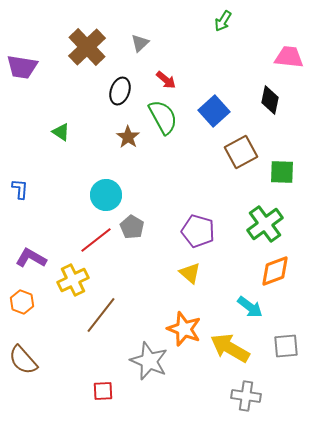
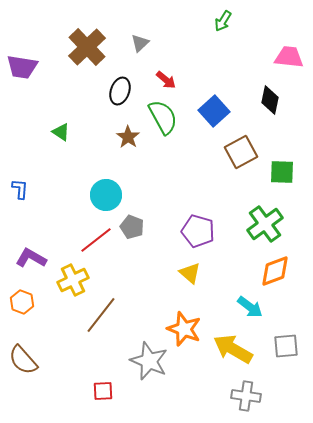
gray pentagon: rotated 10 degrees counterclockwise
yellow arrow: moved 3 px right, 1 px down
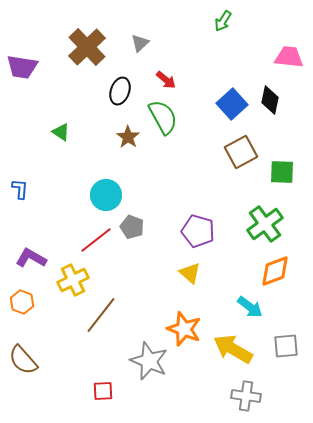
blue square: moved 18 px right, 7 px up
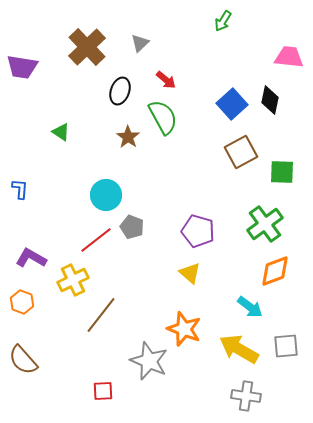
yellow arrow: moved 6 px right
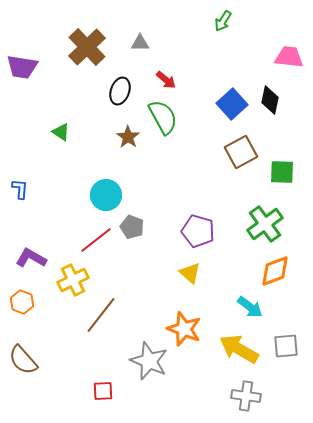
gray triangle: rotated 42 degrees clockwise
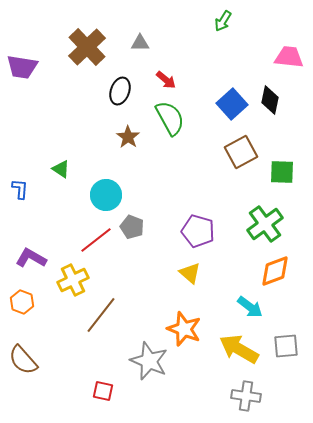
green semicircle: moved 7 px right, 1 px down
green triangle: moved 37 px down
red square: rotated 15 degrees clockwise
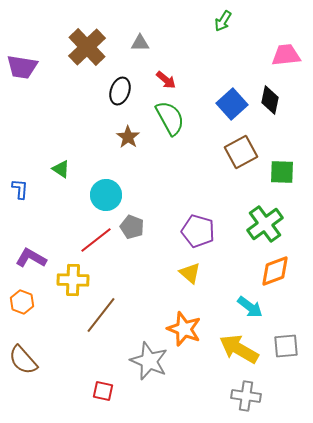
pink trapezoid: moved 3 px left, 2 px up; rotated 12 degrees counterclockwise
yellow cross: rotated 28 degrees clockwise
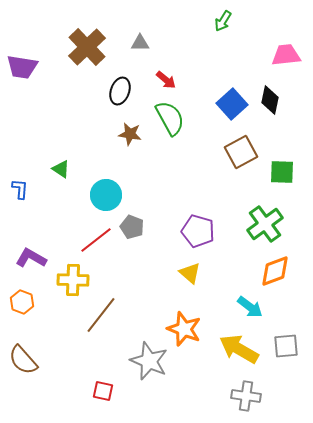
brown star: moved 2 px right, 3 px up; rotated 25 degrees counterclockwise
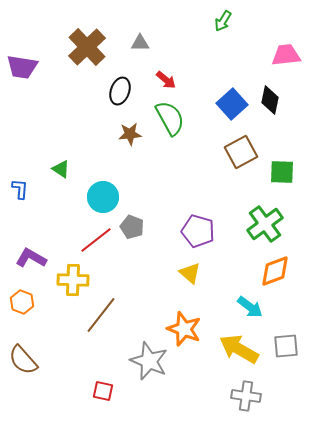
brown star: rotated 15 degrees counterclockwise
cyan circle: moved 3 px left, 2 px down
